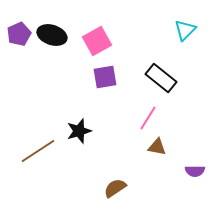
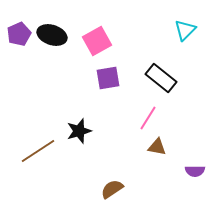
purple square: moved 3 px right, 1 px down
brown semicircle: moved 3 px left, 1 px down
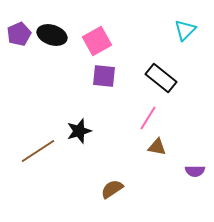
purple square: moved 4 px left, 2 px up; rotated 15 degrees clockwise
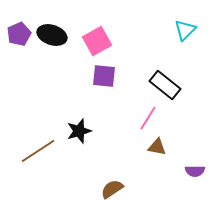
black rectangle: moved 4 px right, 7 px down
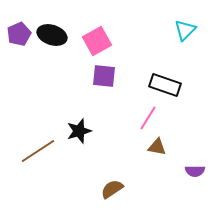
black rectangle: rotated 20 degrees counterclockwise
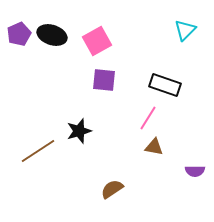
purple square: moved 4 px down
brown triangle: moved 3 px left
